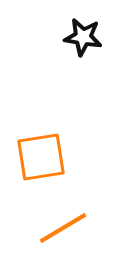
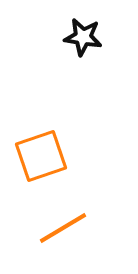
orange square: moved 1 px up; rotated 10 degrees counterclockwise
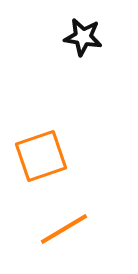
orange line: moved 1 px right, 1 px down
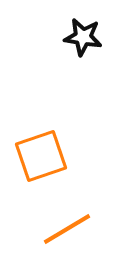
orange line: moved 3 px right
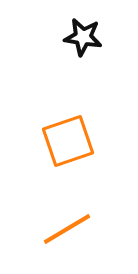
orange square: moved 27 px right, 15 px up
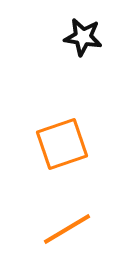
orange square: moved 6 px left, 3 px down
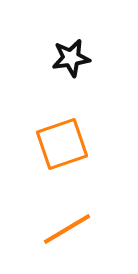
black star: moved 12 px left, 21 px down; rotated 18 degrees counterclockwise
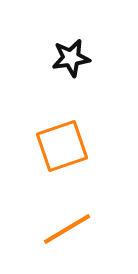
orange square: moved 2 px down
